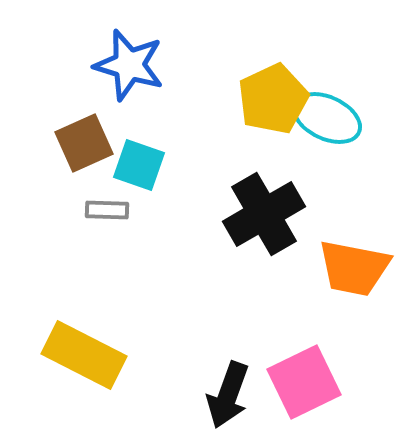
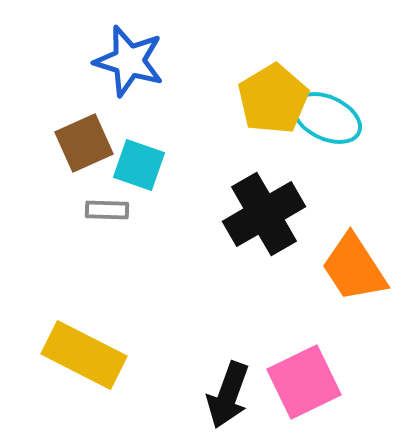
blue star: moved 4 px up
yellow pentagon: rotated 6 degrees counterclockwise
orange trapezoid: rotated 46 degrees clockwise
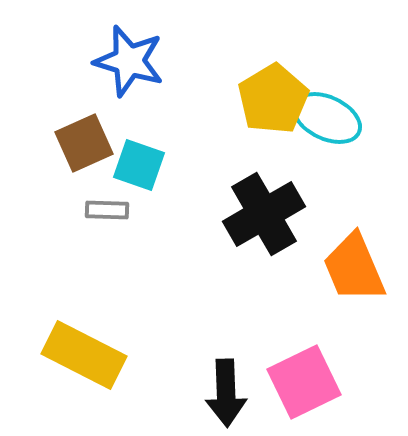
orange trapezoid: rotated 10 degrees clockwise
black arrow: moved 2 px left, 2 px up; rotated 22 degrees counterclockwise
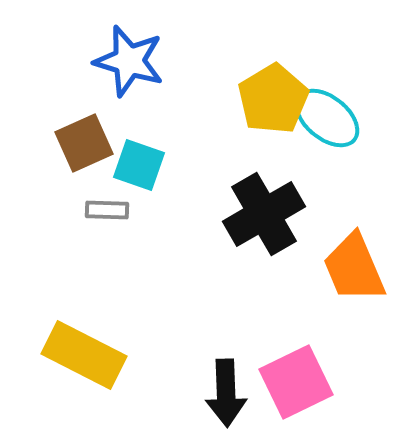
cyan ellipse: rotated 14 degrees clockwise
pink square: moved 8 px left
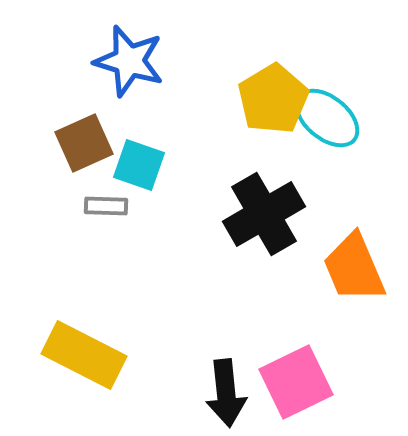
gray rectangle: moved 1 px left, 4 px up
black arrow: rotated 4 degrees counterclockwise
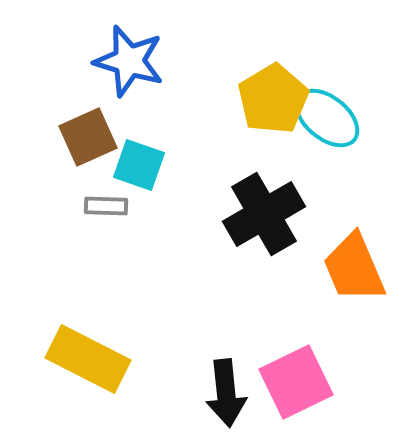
brown square: moved 4 px right, 6 px up
yellow rectangle: moved 4 px right, 4 px down
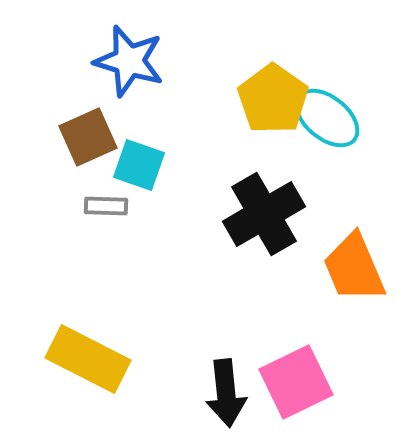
yellow pentagon: rotated 6 degrees counterclockwise
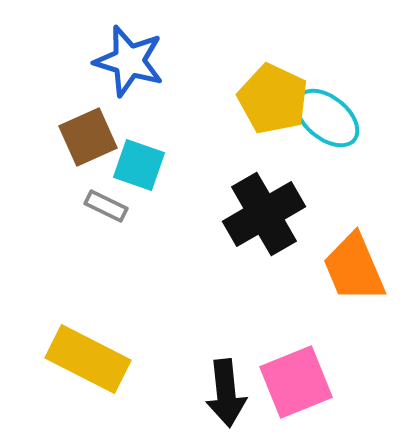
yellow pentagon: rotated 10 degrees counterclockwise
gray rectangle: rotated 24 degrees clockwise
pink square: rotated 4 degrees clockwise
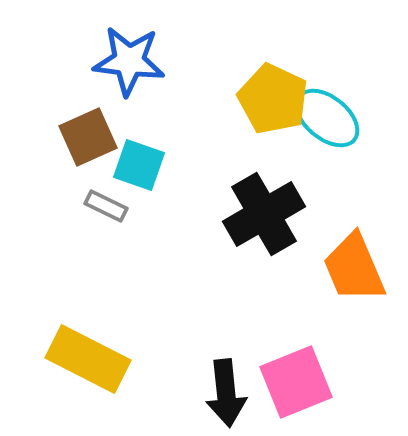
blue star: rotated 10 degrees counterclockwise
